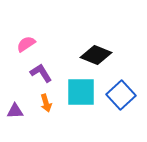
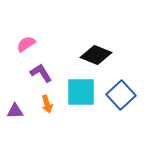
orange arrow: moved 1 px right, 1 px down
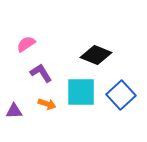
orange arrow: rotated 54 degrees counterclockwise
purple triangle: moved 1 px left
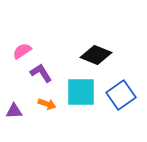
pink semicircle: moved 4 px left, 7 px down
blue square: rotated 8 degrees clockwise
